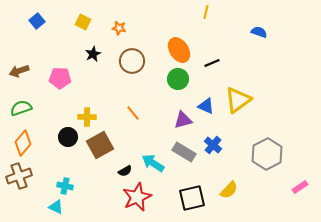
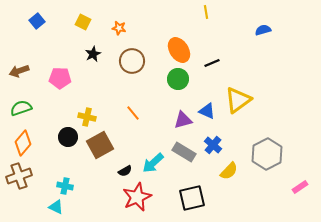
yellow line: rotated 24 degrees counterclockwise
blue semicircle: moved 4 px right, 2 px up; rotated 35 degrees counterclockwise
blue triangle: moved 1 px right, 5 px down
yellow cross: rotated 12 degrees clockwise
cyan arrow: rotated 75 degrees counterclockwise
yellow semicircle: moved 19 px up
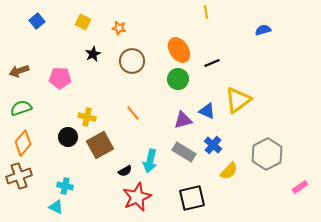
cyan arrow: moved 3 px left, 2 px up; rotated 35 degrees counterclockwise
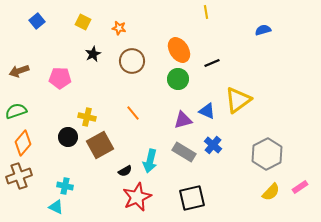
green semicircle: moved 5 px left, 3 px down
yellow semicircle: moved 42 px right, 21 px down
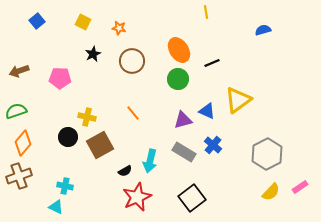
black square: rotated 24 degrees counterclockwise
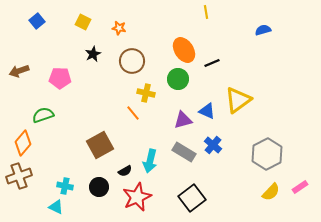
orange ellipse: moved 5 px right
green semicircle: moved 27 px right, 4 px down
yellow cross: moved 59 px right, 24 px up
black circle: moved 31 px right, 50 px down
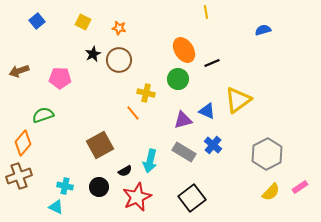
brown circle: moved 13 px left, 1 px up
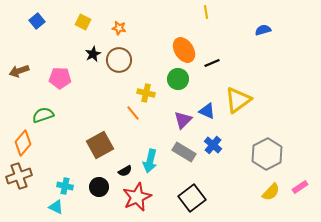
purple triangle: rotated 30 degrees counterclockwise
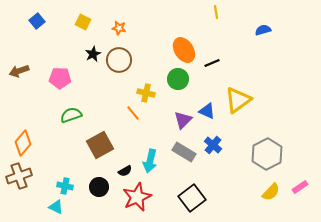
yellow line: moved 10 px right
green semicircle: moved 28 px right
